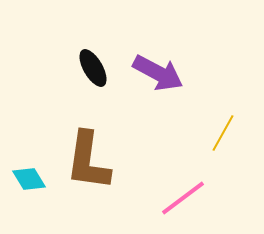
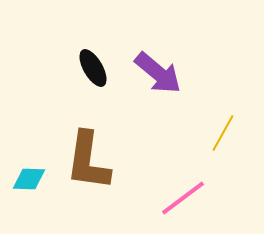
purple arrow: rotated 12 degrees clockwise
cyan diamond: rotated 56 degrees counterclockwise
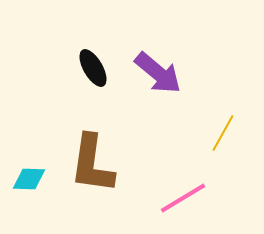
brown L-shape: moved 4 px right, 3 px down
pink line: rotated 6 degrees clockwise
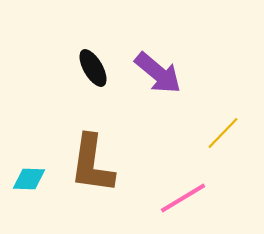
yellow line: rotated 15 degrees clockwise
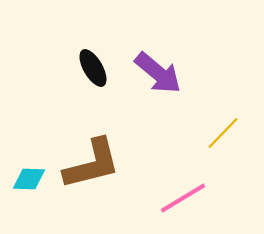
brown L-shape: rotated 112 degrees counterclockwise
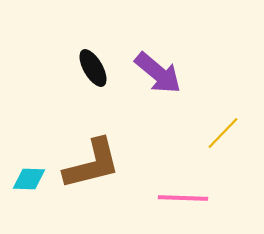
pink line: rotated 33 degrees clockwise
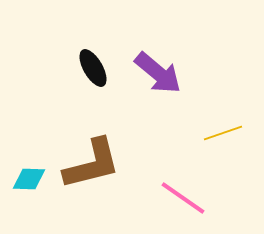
yellow line: rotated 27 degrees clockwise
pink line: rotated 33 degrees clockwise
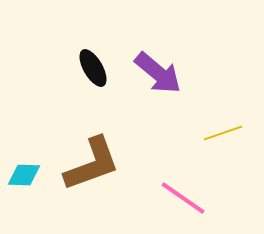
brown L-shape: rotated 6 degrees counterclockwise
cyan diamond: moved 5 px left, 4 px up
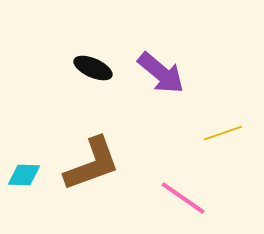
black ellipse: rotated 36 degrees counterclockwise
purple arrow: moved 3 px right
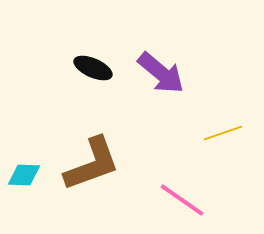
pink line: moved 1 px left, 2 px down
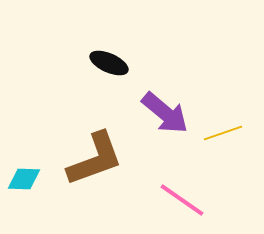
black ellipse: moved 16 px right, 5 px up
purple arrow: moved 4 px right, 40 px down
brown L-shape: moved 3 px right, 5 px up
cyan diamond: moved 4 px down
